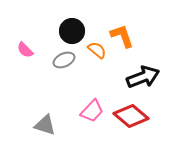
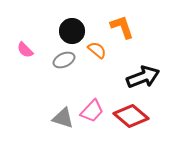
orange L-shape: moved 9 px up
gray triangle: moved 18 px right, 7 px up
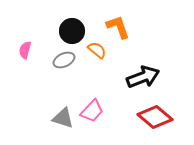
orange L-shape: moved 4 px left
pink semicircle: rotated 60 degrees clockwise
red diamond: moved 24 px right, 1 px down
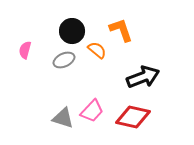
orange L-shape: moved 3 px right, 3 px down
red diamond: moved 22 px left; rotated 28 degrees counterclockwise
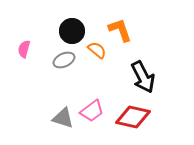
orange L-shape: moved 1 px left
pink semicircle: moved 1 px left, 1 px up
black arrow: rotated 84 degrees clockwise
pink trapezoid: rotated 10 degrees clockwise
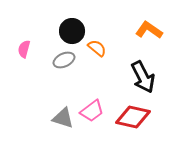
orange L-shape: moved 29 px right; rotated 36 degrees counterclockwise
orange semicircle: moved 2 px up
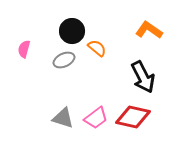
pink trapezoid: moved 4 px right, 7 px down
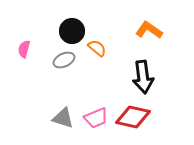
black arrow: rotated 20 degrees clockwise
pink trapezoid: rotated 15 degrees clockwise
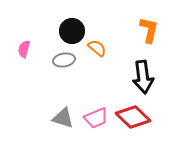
orange L-shape: rotated 68 degrees clockwise
gray ellipse: rotated 15 degrees clockwise
red diamond: rotated 32 degrees clockwise
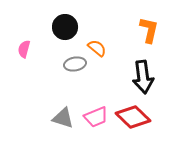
black circle: moved 7 px left, 4 px up
gray ellipse: moved 11 px right, 4 px down
pink trapezoid: moved 1 px up
